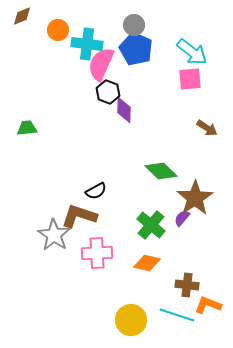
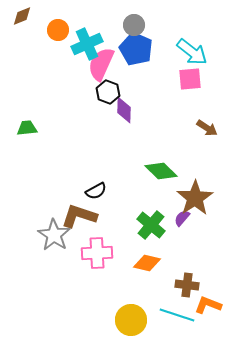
cyan cross: rotated 32 degrees counterclockwise
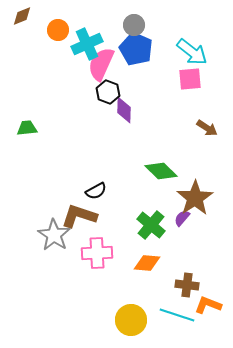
orange diamond: rotated 8 degrees counterclockwise
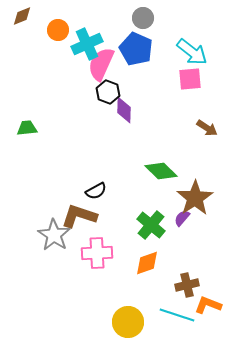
gray circle: moved 9 px right, 7 px up
orange diamond: rotated 24 degrees counterclockwise
brown cross: rotated 20 degrees counterclockwise
yellow circle: moved 3 px left, 2 px down
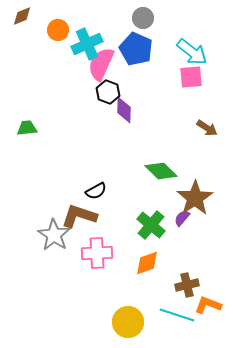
pink square: moved 1 px right, 2 px up
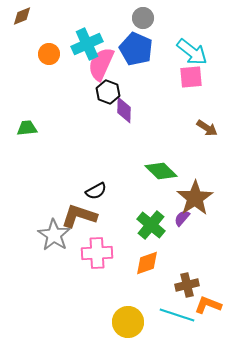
orange circle: moved 9 px left, 24 px down
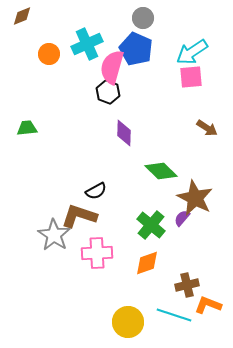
cyan arrow: rotated 108 degrees clockwise
pink semicircle: moved 11 px right, 3 px down; rotated 8 degrees counterclockwise
purple diamond: moved 23 px down
brown star: rotated 12 degrees counterclockwise
cyan line: moved 3 px left
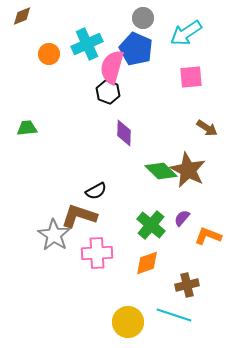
cyan arrow: moved 6 px left, 19 px up
brown star: moved 7 px left, 28 px up
orange L-shape: moved 69 px up
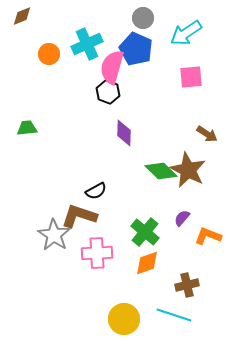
brown arrow: moved 6 px down
green cross: moved 6 px left, 7 px down
yellow circle: moved 4 px left, 3 px up
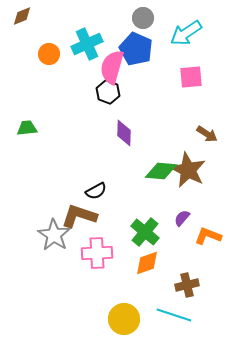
green diamond: rotated 40 degrees counterclockwise
